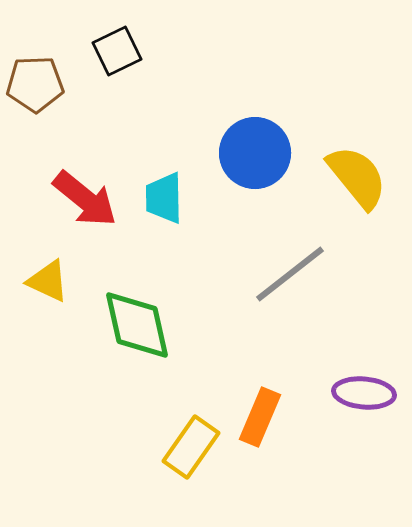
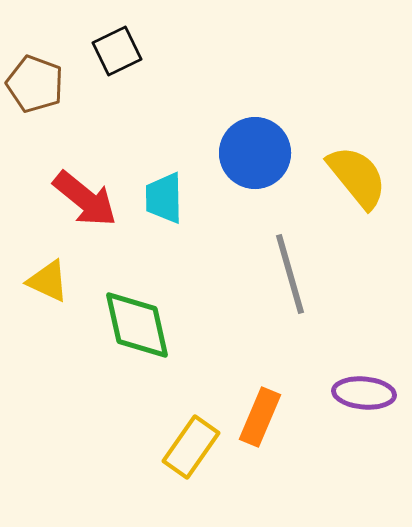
brown pentagon: rotated 22 degrees clockwise
gray line: rotated 68 degrees counterclockwise
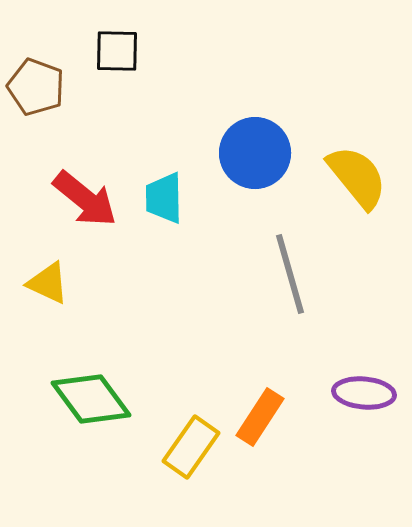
black square: rotated 27 degrees clockwise
brown pentagon: moved 1 px right, 3 px down
yellow triangle: moved 2 px down
green diamond: moved 46 px left, 74 px down; rotated 24 degrees counterclockwise
orange rectangle: rotated 10 degrees clockwise
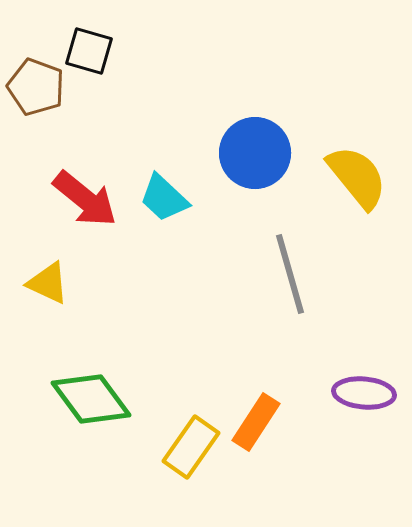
black square: moved 28 px left; rotated 15 degrees clockwise
cyan trapezoid: rotated 46 degrees counterclockwise
orange rectangle: moved 4 px left, 5 px down
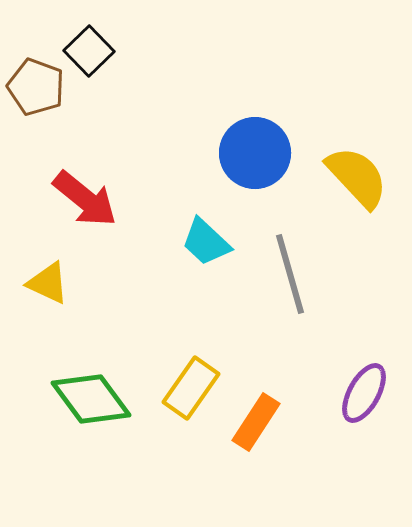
black square: rotated 30 degrees clockwise
yellow semicircle: rotated 4 degrees counterclockwise
cyan trapezoid: moved 42 px right, 44 px down
purple ellipse: rotated 66 degrees counterclockwise
yellow rectangle: moved 59 px up
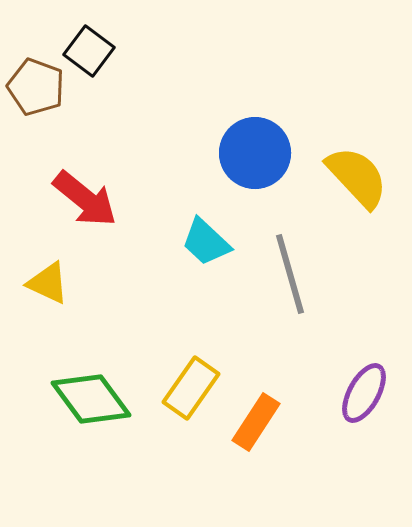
black square: rotated 9 degrees counterclockwise
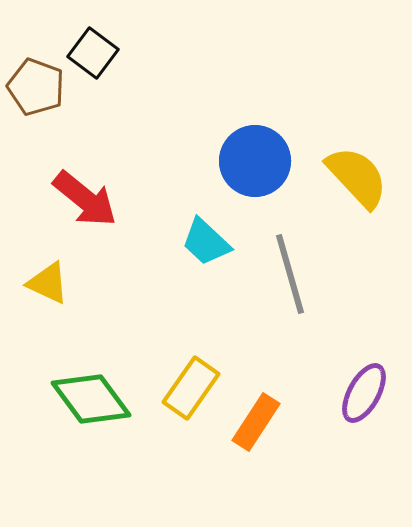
black square: moved 4 px right, 2 px down
blue circle: moved 8 px down
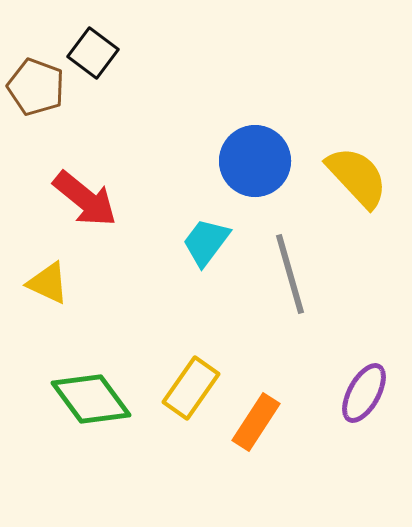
cyan trapezoid: rotated 84 degrees clockwise
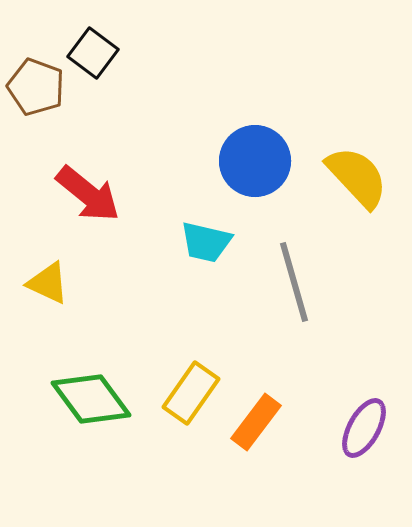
red arrow: moved 3 px right, 5 px up
cyan trapezoid: rotated 114 degrees counterclockwise
gray line: moved 4 px right, 8 px down
yellow rectangle: moved 5 px down
purple ellipse: moved 35 px down
orange rectangle: rotated 4 degrees clockwise
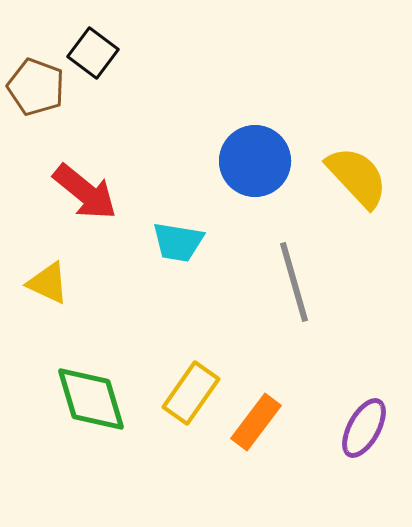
red arrow: moved 3 px left, 2 px up
cyan trapezoid: moved 28 px left; rotated 4 degrees counterclockwise
green diamond: rotated 20 degrees clockwise
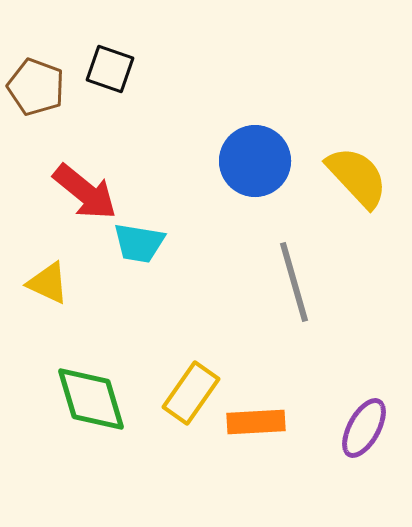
black square: moved 17 px right, 16 px down; rotated 18 degrees counterclockwise
cyan trapezoid: moved 39 px left, 1 px down
orange rectangle: rotated 50 degrees clockwise
